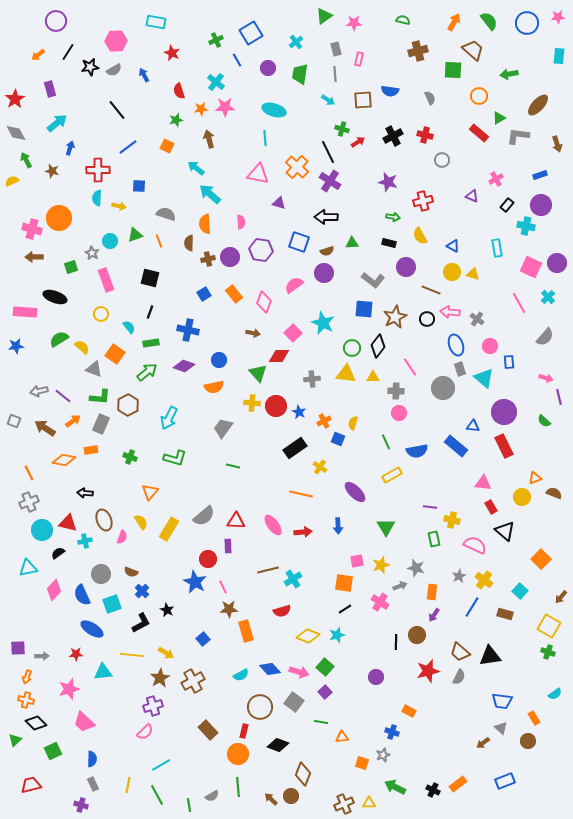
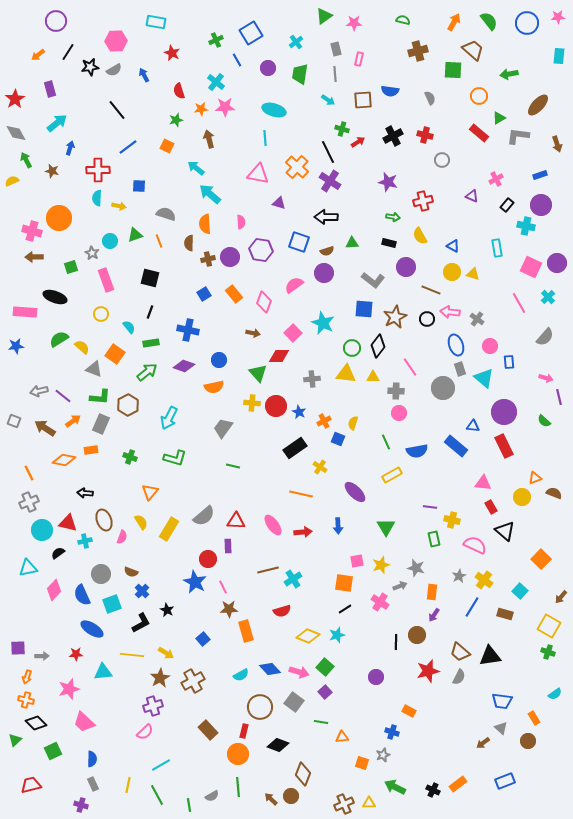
pink cross at (32, 229): moved 2 px down
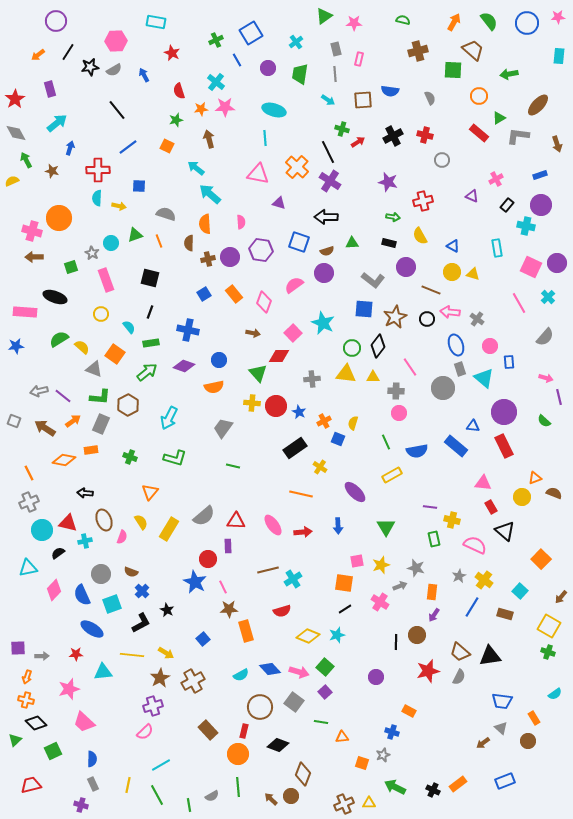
cyan circle at (110, 241): moved 1 px right, 2 px down
